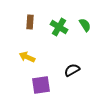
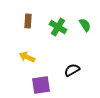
brown rectangle: moved 2 px left, 1 px up
green cross: moved 1 px left
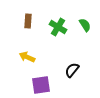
black semicircle: rotated 21 degrees counterclockwise
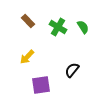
brown rectangle: rotated 48 degrees counterclockwise
green semicircle: moved 2 px left, 2 px down
yellow arrow: rotated 70 degrees counterclockwise
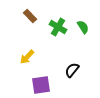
brown rectangle: moved 2 px right, 5 px up
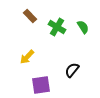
green cross: moved 1 px left
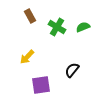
brown rectangle: rotated 16 degrees clockwise
green semicircle: rotated 80 degrees counterclockwise
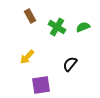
black semicircle: moved 2 px left, 6 px up
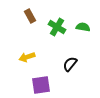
green semicircle: rotated 32 degrees clockwise
yellow arrow: rotated 28 degrees clockwise
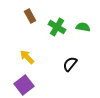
yellow arrow: rotated 63 degrees clockwise
purple square: moved 17 px left; rotated 30 degrees counterclockwise
